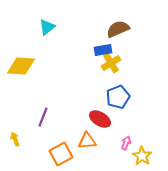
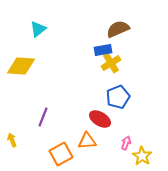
cyan triangle: moved 9 px left, 2 px down
yellow arrow: moved 3 px left, 1 px down
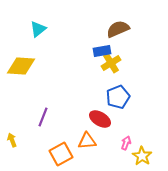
blue rectangle: moved 1 px left, 1 px down
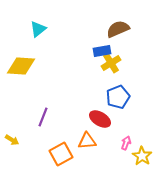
yellow arrow: rotated 144 degrees clockwise
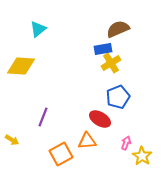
blue rectangle: moved 1 px right, 2 px up
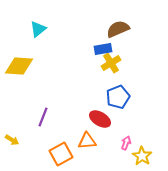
yellow diamond: moved 2 px left
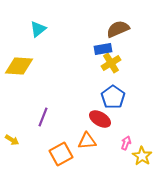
blue pentagon: moved 5 px left; rotated 15 degrees counterclockwise
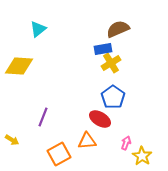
orange square: moved 2 px left
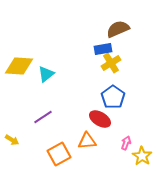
cyan triangle: moved 8 px right, 45 px down
purple line: rotated 36 degrees clockwise
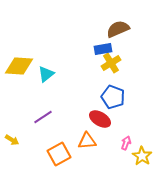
blue pentagon: rotated 15 degrees counterclockwise
